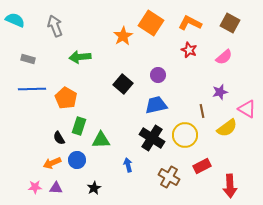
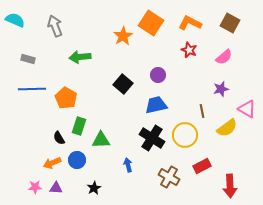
purple star: moved 1 px right, 3 px up
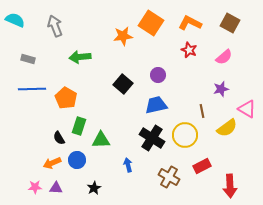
orange star: rotated 24 degrees clockwise
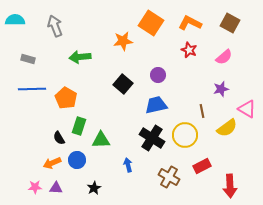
cyan semicircle: rotated 24 degrees counterclockwise
orange star: moved 5 px down
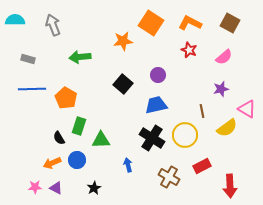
gray arrow: moved 2 px left, 1 px up
purple triangle: rotated 24 degrees clockwise
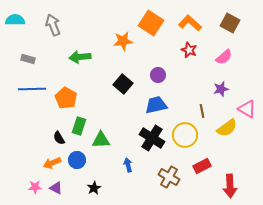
orange L-shape: rotated 15 degrees clockwise
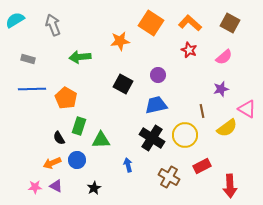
cyan semicircle: rotated 30 degrees counterclockwise
orange star: moved 3 px left
black square: rotated 12 degrees counterclockwise
purple triangle: moved 2 px up
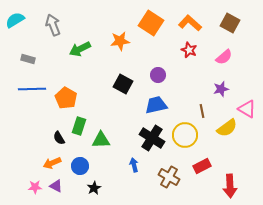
green arrow: moved 8 px up; rotated 20 degrees counterclockwise
blue circle: moved 3 px right, 6 px down
blue arrow: moved 6 px right
